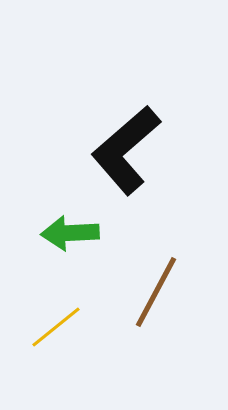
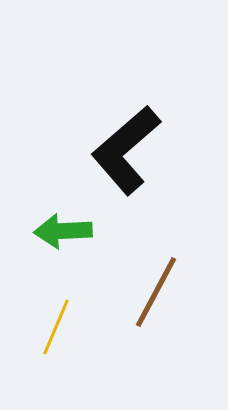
green arrow: moved 7 px left, 2 px up
yellow line: rotated 28 degrees counterclockwise
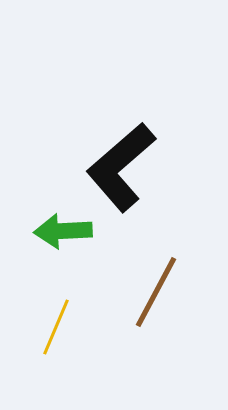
black L-shape: moved 5 px left, 17 px down
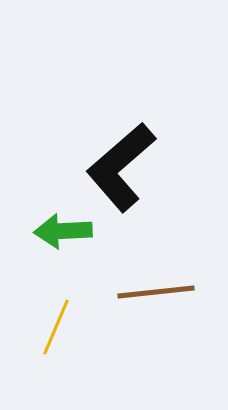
brown line: rotated 56 degrees clockwise
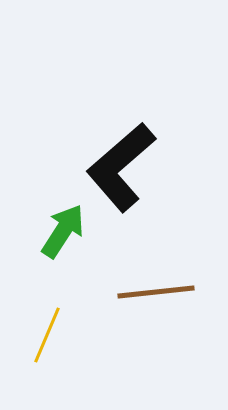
green arrow: rotated 126 degrees clockwise
yellow line: moved 9 px left, 8 px down
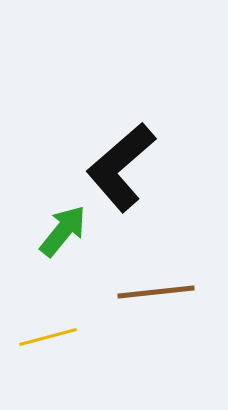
green arrow: rotated 6 degrees clockwise
yellow line: moved 1 px right, 2 px down; rotated 52 degrees clockwise
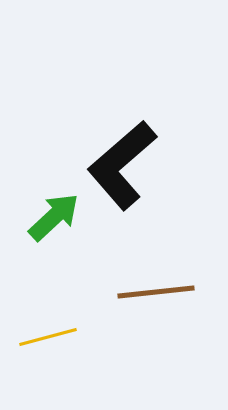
black L-shape: moved 1 px right, 2 px up
green arrow: moved 9 px left, 14 px up; rotated 8 degrees clockwise
